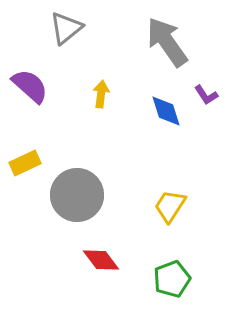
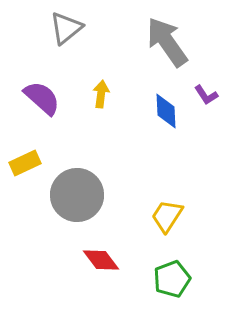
purple semicircle: moved 12 px right, 12 px down
blue diamond: rotated 15 degrees clockwise
yellow trapezoid: moved 3 px left, 10 px down
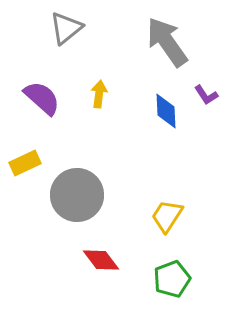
yellow arrow: moved 2 px left
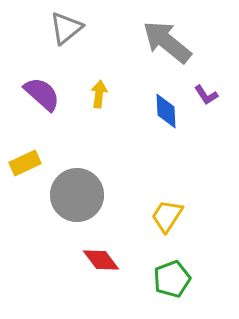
gray arrow: rotated 16 degrees counterclockwise
purple semicircle: moved 4 px up
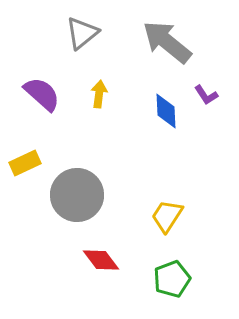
gray triangle: moved 16 px right, 5 px down
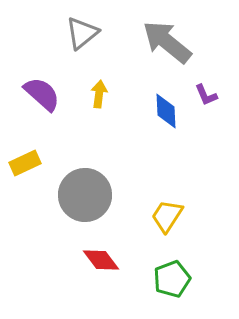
purple L-shape: rotated 10 degrees clockwise
gray circle: moved 8 px right
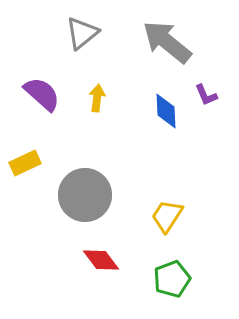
yellow arrow: moved 2 px left, 4 px down
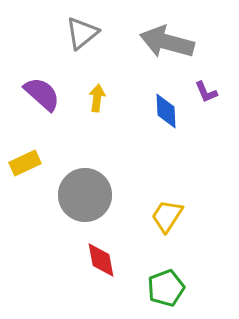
gray arrow: rotated 24 degrees counterclockwise
purple L-shape: moved 3 px up
red diamond: rotated 27 degrees clockwise
green pentagon: moved 6 px left, 9 px down
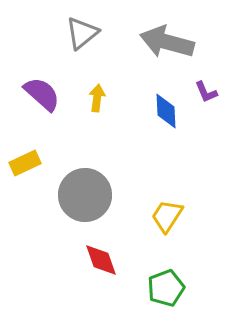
red diamond: rotated 9 degrees counterclockwise
